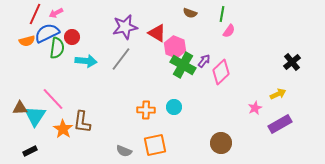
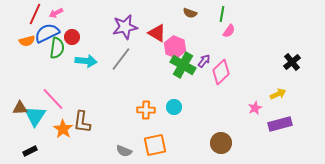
purple rectangle: rotated 15 degrees clockwise
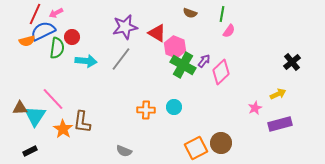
blue semicircle: moved 4 px left, 2 px up
orange square: moved 41 px right, 3 px down; rotated 15 degrees counterclockwise
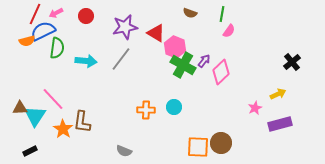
red triangle: moved 1 px left
red circle: moved 14 px right, 21 px up
orange square: moved 2 px right, 1 px up; rotated 30 degrees clockwise
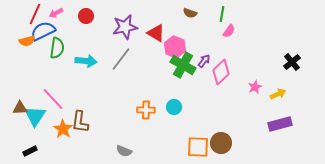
pink star: moved 21 px up
brown L-shape: moved 2 px left
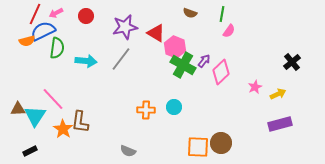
brown triangle: moved 2 px left, 1 px down
gray semicircle: moved 4 px right
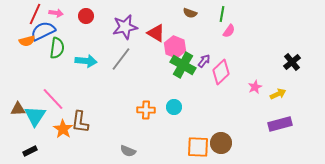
pink arrow: rotated 144 degrees counterclockwise
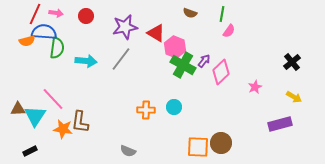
blue semicircle: moved 1 px right, 1 px down; rotated 30 degrees clockwise
yellow arrow: moved 16 px right, 3 px down; rotated 56 degrees clockwise
orange star: rotated 24 degrees counterclockwise
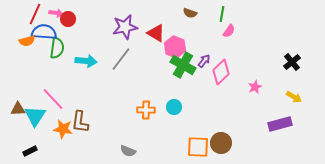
red circle: moved 18 px left, 3 px down
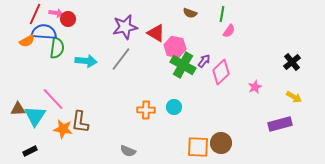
orange semicircle: rotated 14 degrees counterclockwise
pink hexagon: rotated 10 degrees counterclockwise
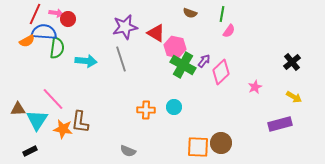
gray line: rotated 55 degrees counterclockwise
cyan triangle: moved 2 px right, 4 px down
